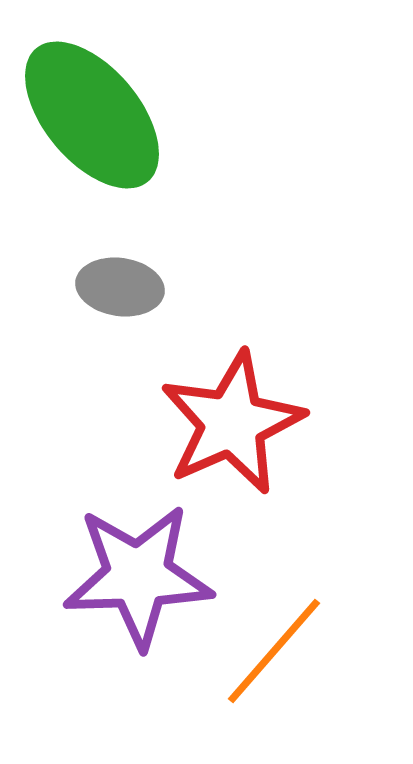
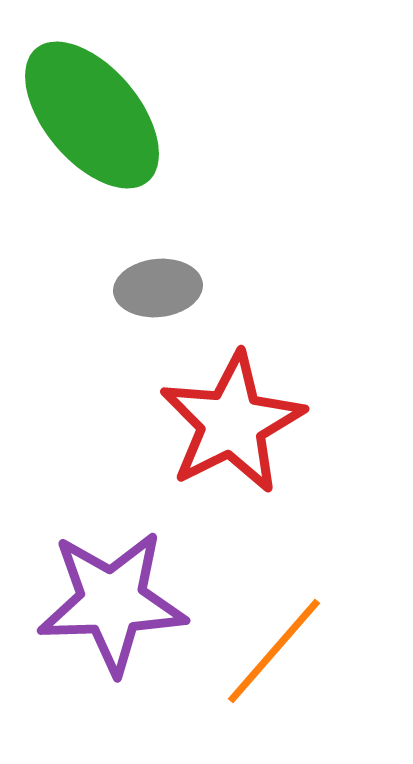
gray ellipse: moved 38 px right, 1 px down; rotated 14 degrees counterclockwise
red star: rotated 3 degrees counterclockwise
purple star: moved 26 px left, 26 px down
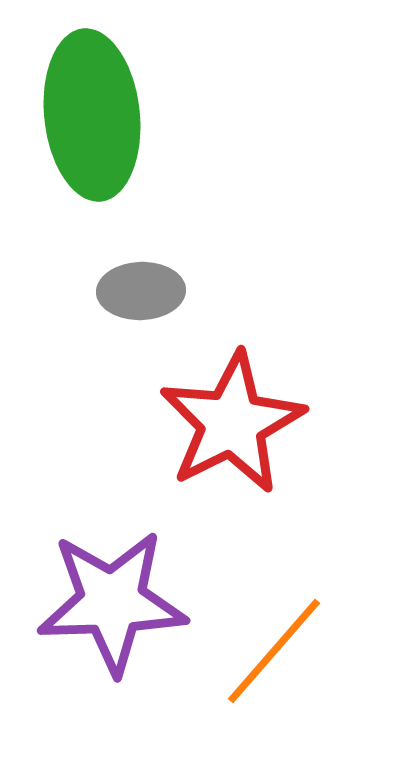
green ellipse: rotated 34 degrees clockwise
gray ellipse: moved 17 px left, 3 px down; rotated 4 degrees clockwise
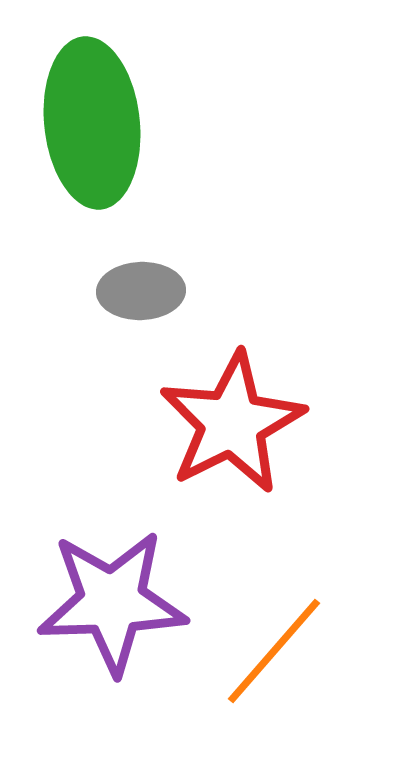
green ellipse: moved 8 px down
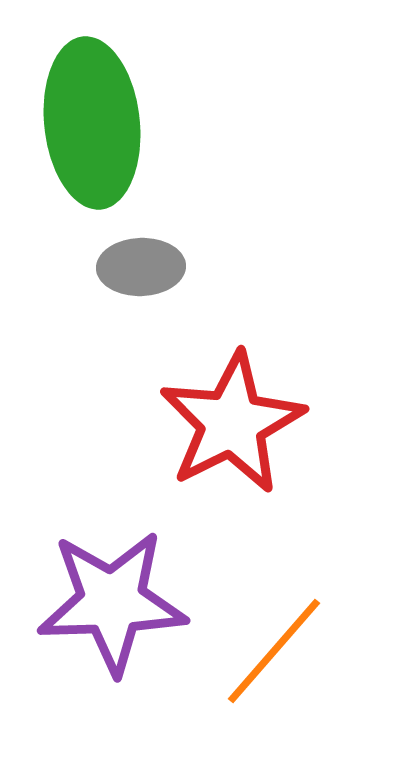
gray ellipse: moved 24 px up
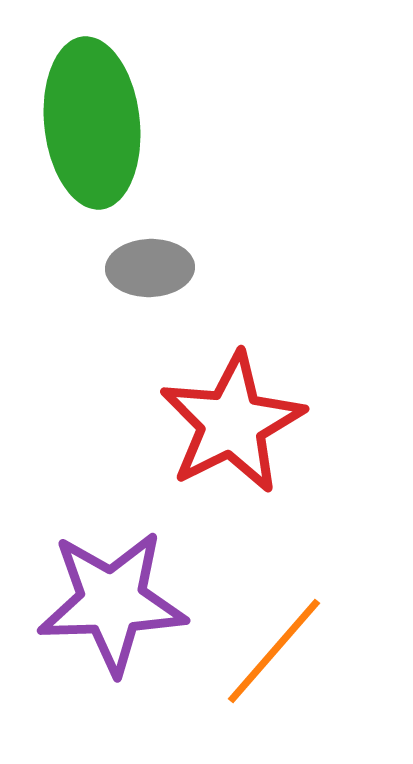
gray ellipse: moved 9 px right, 1 px down
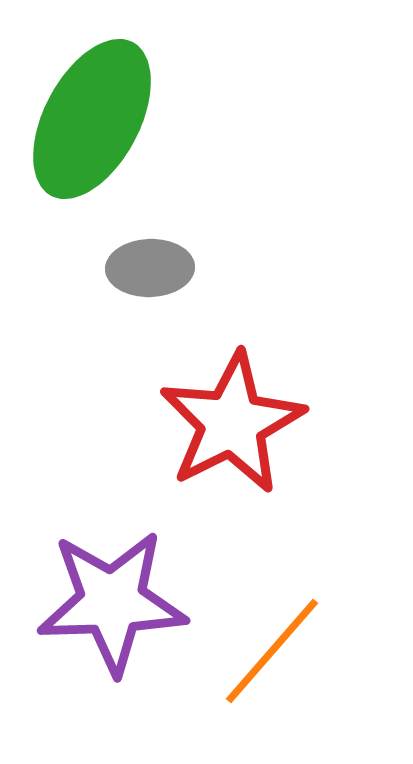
green ellipse: moved 4 px up; rotated 34 degrees clockwise
orange line: moved 2 px left
